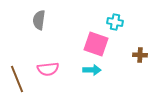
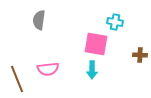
pink square: rotated 10 degrees counterclockwise
cyan arrow: rotated 90 degrees clockwise
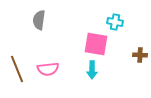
brown line: moved 10 px up
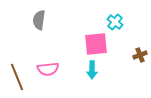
cyan cross: rotated 28 degrees clockwise
pink square: rotated 15 degrees counterclockwise
brown cross: rotated 24 degrees counterclockwise
brown line: moved 8 px down
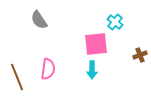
gray semicircle: rotated 42 degrees counterclockwise
pink semicircle: rotated 75 degrees counterclockwise
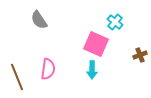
pink square: rotated 30 degrees clockwise
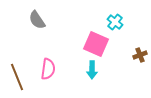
gray semicircle: moved 2 px left
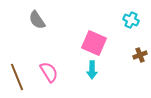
cyan cross: moved 16 px right, 2 px up; rotated 14 degrees counterclockwise
pink square: moved 2 px left, 1 px up
pink semicircle: moved 1 px right, 3 px down; rotated 40 degrees counterclockwise
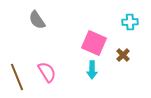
cyan cross: moved 1 px left, 2 px down; rotated 28 degrees counterclockwise
brown cross: moved 17 px left; rotated 24 degrees counterclockwise
pink semicircle: moved 2 px left
